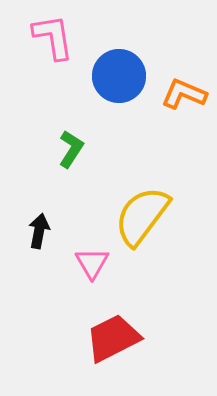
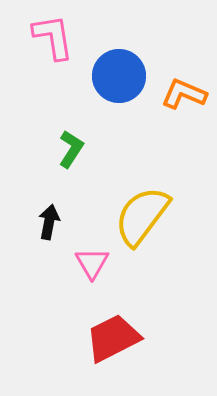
black arrow: moved 10 px right, 9 px up
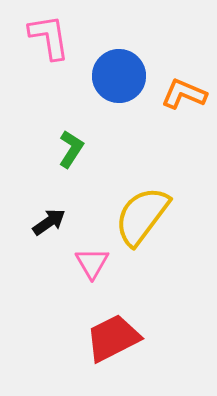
pink L-shape: moved 4 px left
black arrow: rotated 44 degrees clockwise
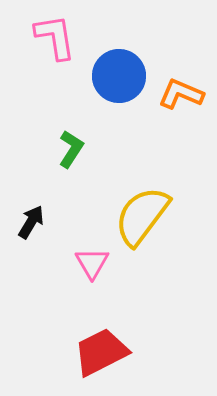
pink L-shape: moved 6 px right
orange L-shape: moved 3 px left
black arrow: moved 18 px left; rotated 24 degrees counterclockwise
red trapezoid: moved 12 px left, 14 px down
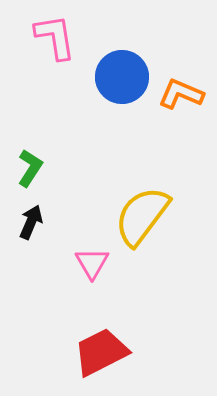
blue circle: moved 3 px right, 1 px down
green L-shape: moved 41 px left, 19 px down
black arrow: rotated 8 degrees counterclockwise
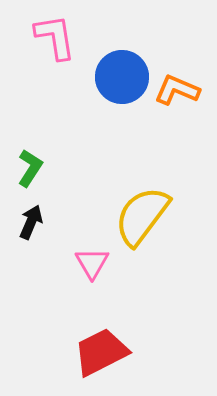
orange L-shape: moved 4 px left, 4 px up
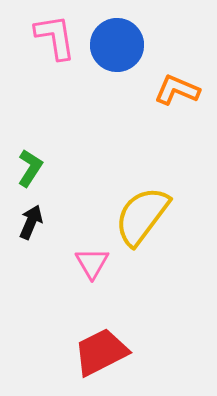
blue circle: moved 5 px left, 32 px up
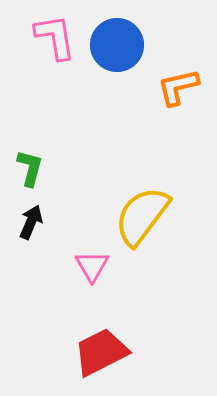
orange L-shape: moved 1 px right, 3 px up; rotated 36 degrees counterclockwise
green L-shape: rotated 18 degrees counterclockwise
pink triangle: moved 3 px down
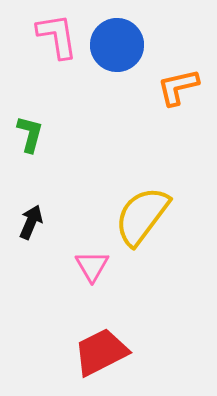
pink L-shape: moved 2 px right, 1 px up
green L-shape: moved 34 px up
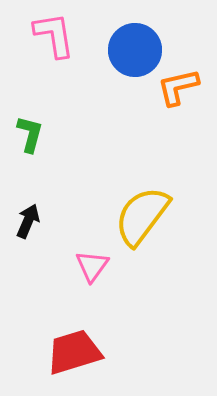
pink L-shape: moved 3 px left, 1 px up
blue circle: moved 18 px right, 5 px down
black arrow: moved 3 px left, 1 px up
pink triangle: rotated 6 degrees clockwise
red trapezoid: moved 27 px left; rotated 10 degrees clockwise
